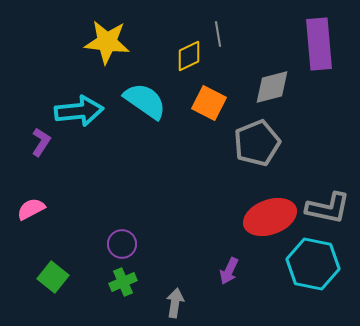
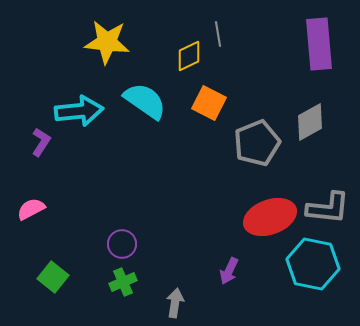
gray diamond: moved 38 px right, 35 px down; rotated 15 degrees counterclockwise
gray L-shape: rotated 6 degrees counterclockwise
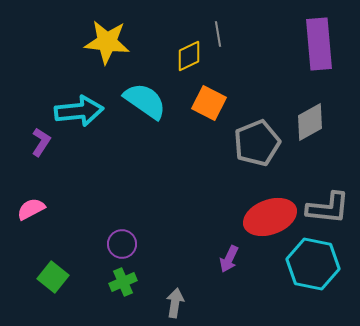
purple arrow: moved 12 px up
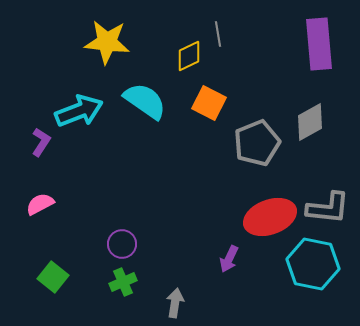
cyan arrow: rotated 15 degrees counterclockwise
pink semicircle: moved 9 px right, 5 px up
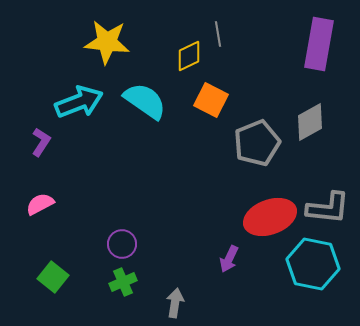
purple rectangle: rotated 15 degrees clockwise
orange square: moved 2 px right, 3 px up
cyan arrow: moved 9 px up
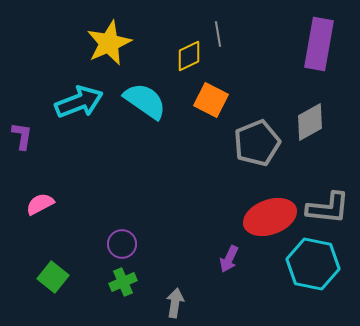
yellow star: moved 2 px right, 1 px down; rotated 30 degrees counterclockwise
purple L-shape: moved 19 px left, 6 px up; rotated 24 degrees counterclockwise
